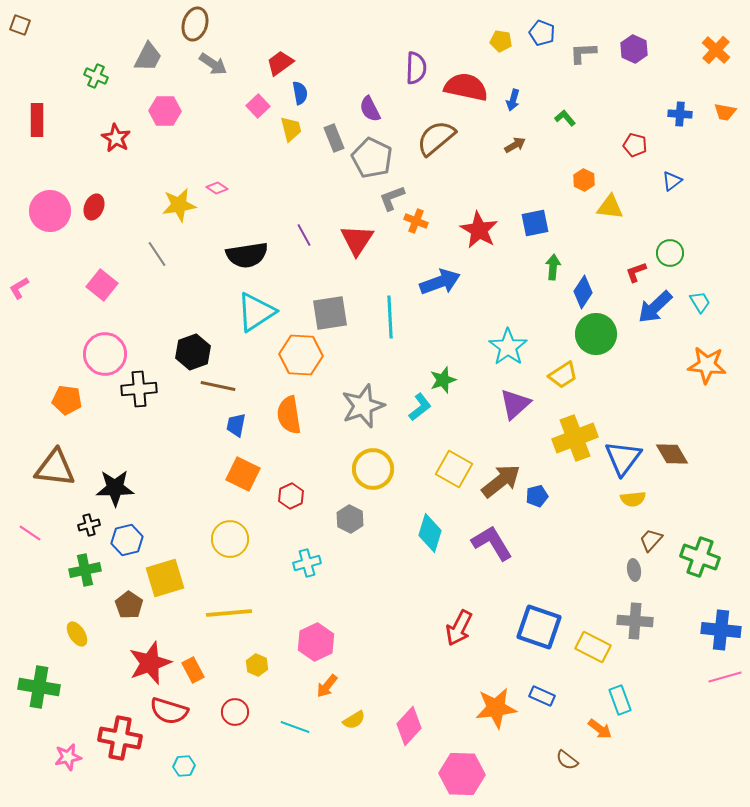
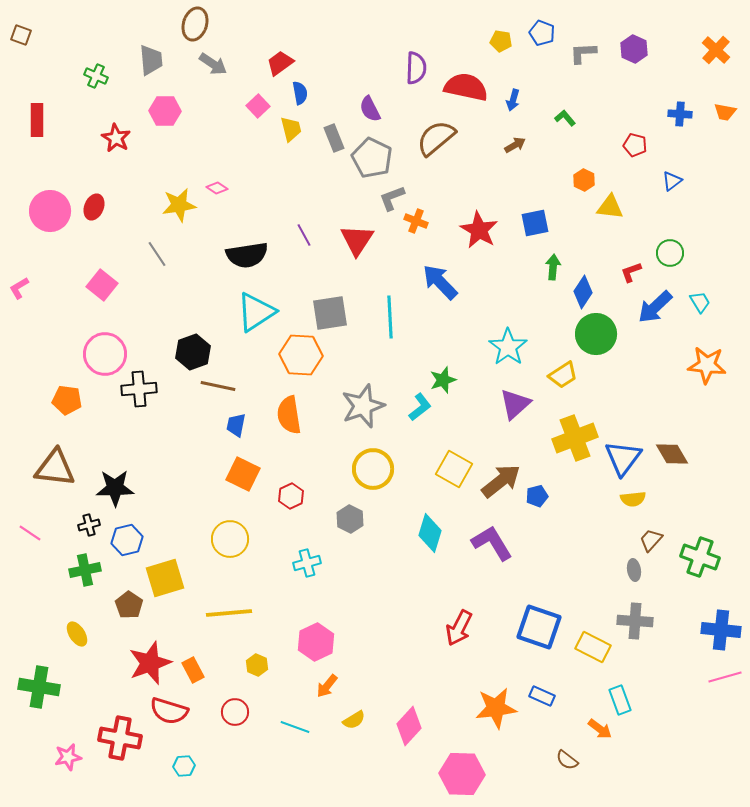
brown square at (20, 25): moved 1 px right, 10 px down
gray trapezoid at (148, 57): moved 3 px right, 3 px down; rotated 32 degrees counterclockwise
red L-shape at (636, 272): moved 5 px left
blue arrow at (440, 282): rotated 114 degrees counterclockwise
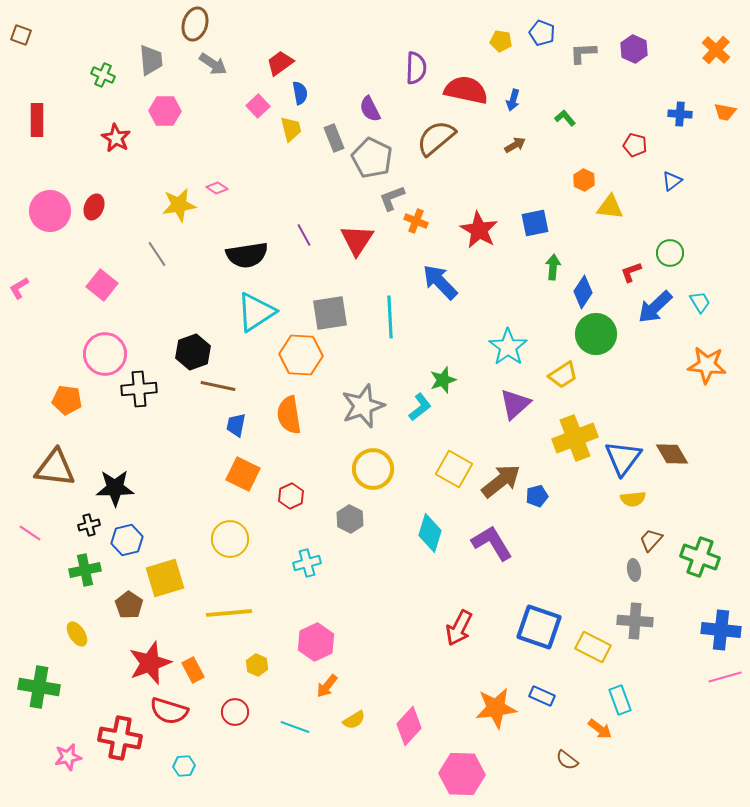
green cross at (96, 76): moved 7 px right, 1 px up
red semicircle at (466, 87): moved 3 px down
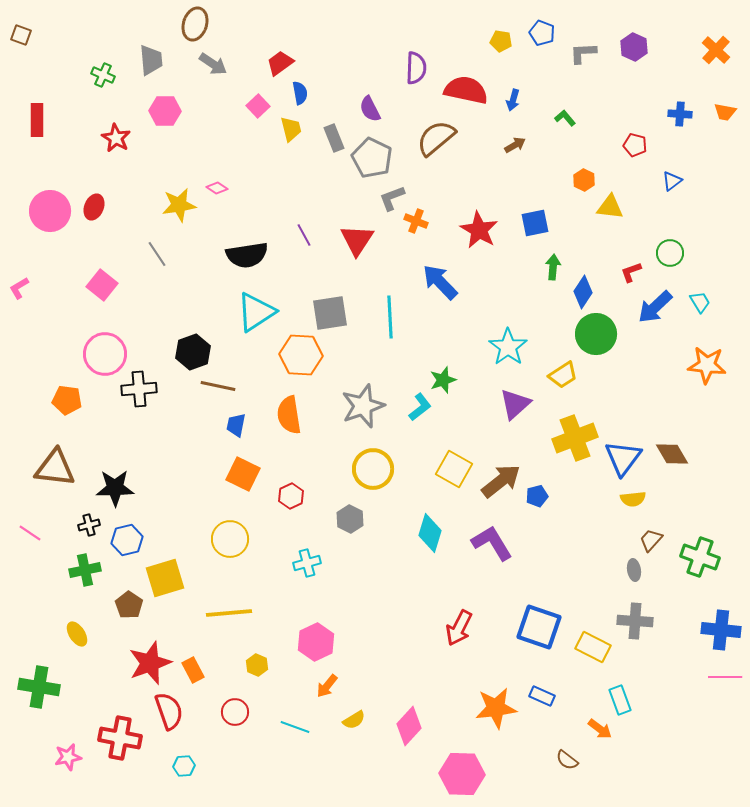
purple hexagon at (634, 49): moved 2 px up
pink line at (725, 677): rotated 16 degrees clockwise
red semicircle at (169, 711): rotated 126 degrees counterclockwise
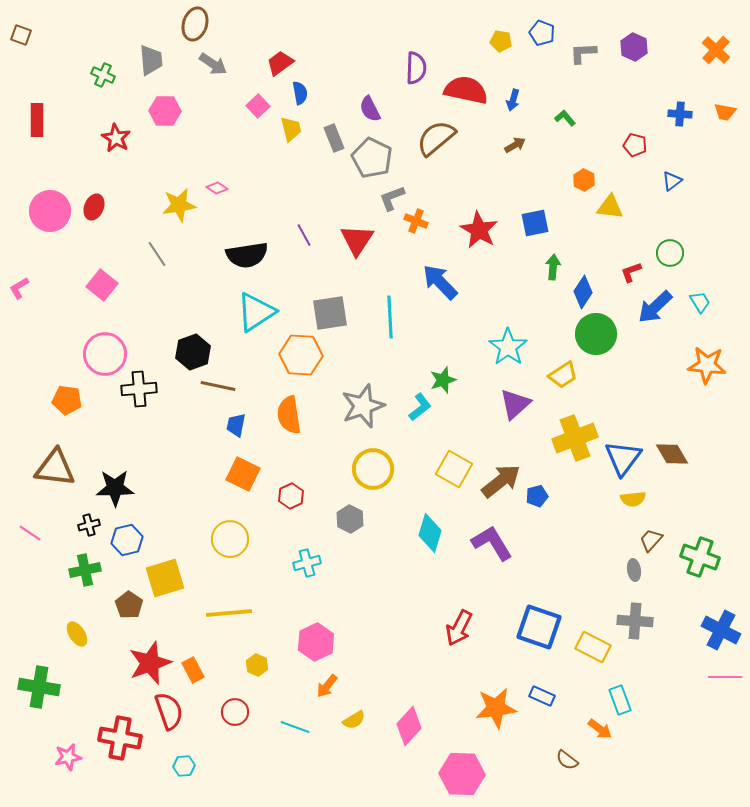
blue cross at (721, 630): rotated 21 degrees clockwise
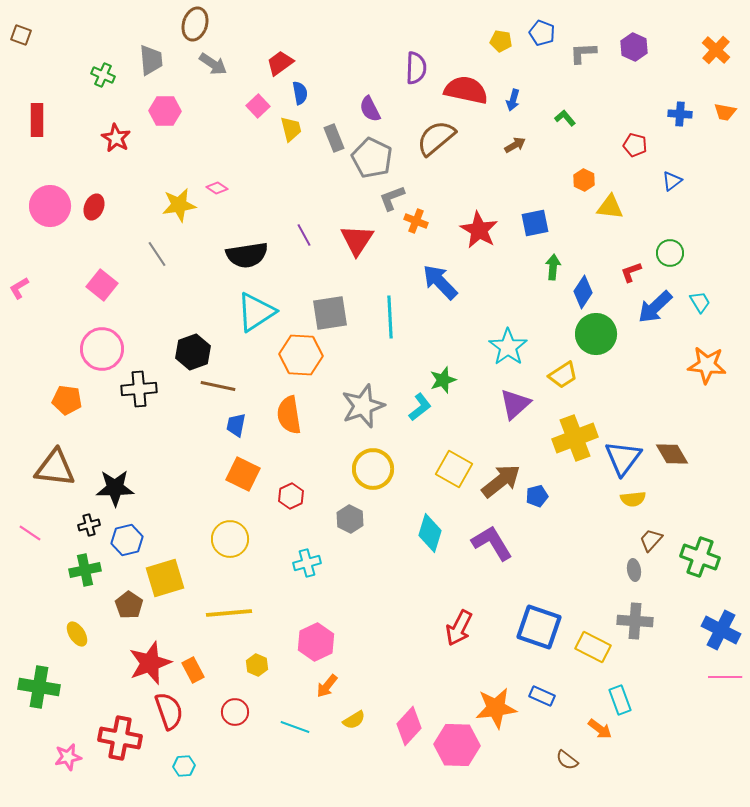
pink circle at (50, 211): moved 5 px up
pink circle at (105, 354): moved 3 px left, 5 px up
pink hexagon at (462, 774): moved 5 px left, 29 px up
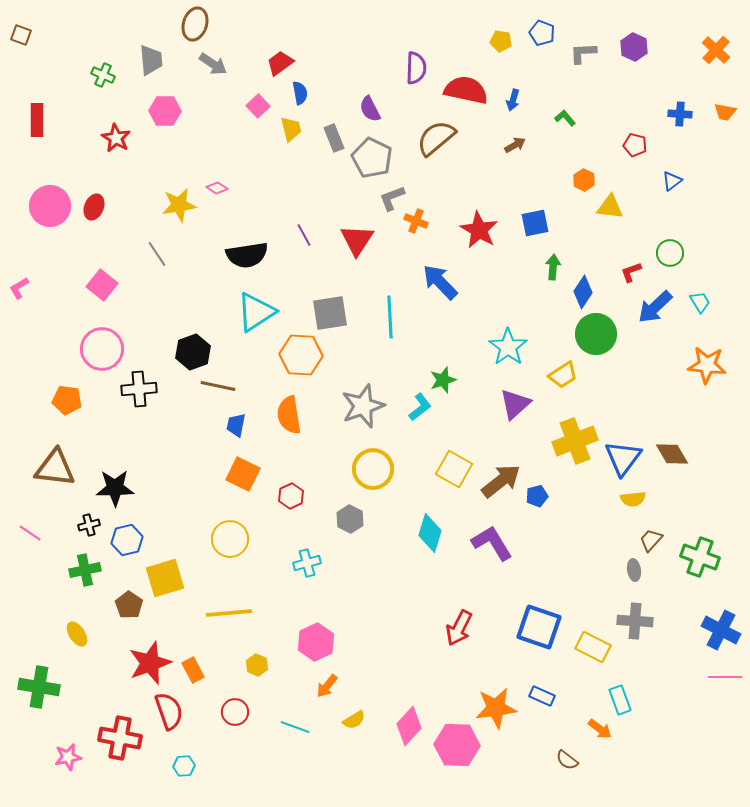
yellow cross at (575, 438): moved 3 px down
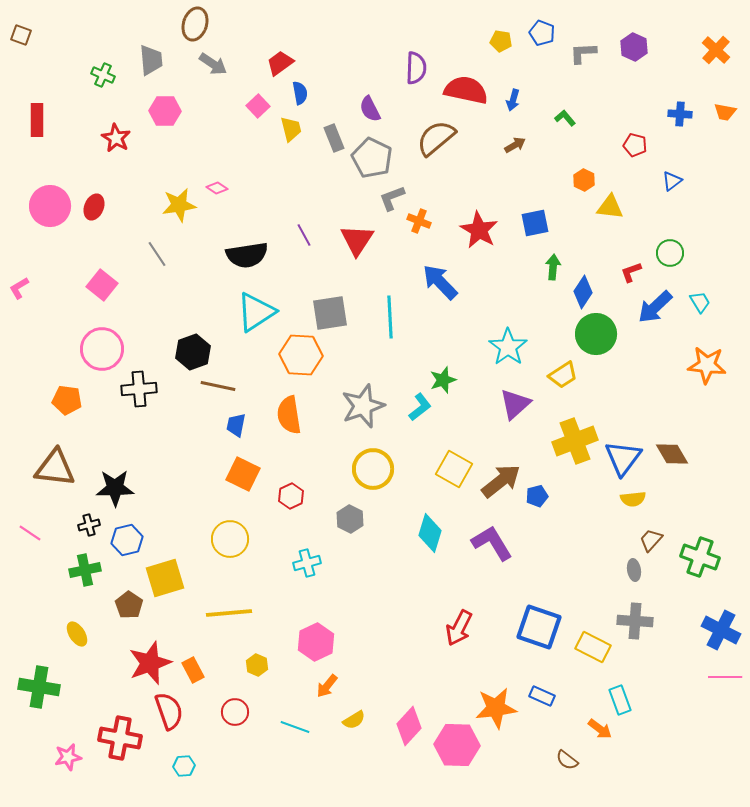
orange cross at (416, 221): moved 3 px right
